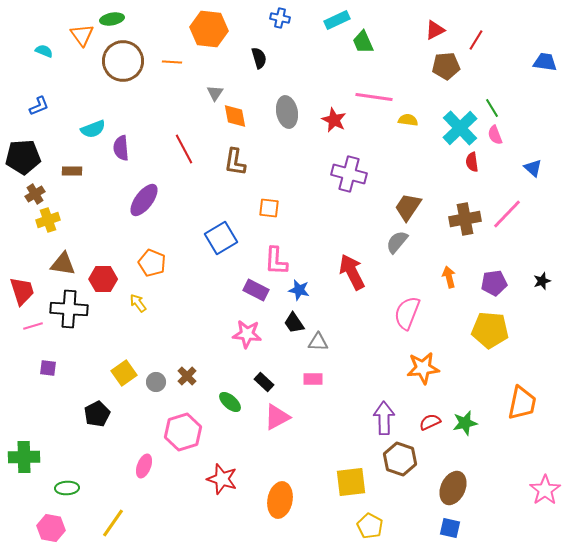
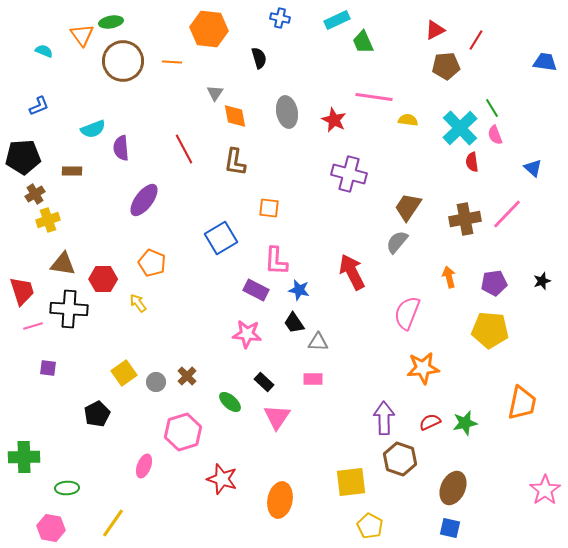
green ellipse at (112, 19): moved 1 px left, 3 px down
pink triangle at (277, 417): rotated 28 degrees counterclockwise
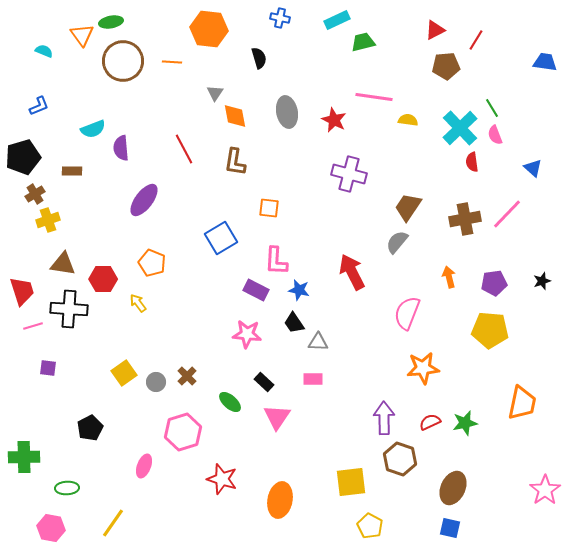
green trapezoid at (363, 42): rotated 100 degrees clockwise
black pentagon at (23, 157): rotated 12 degrees counterclockwise
black pentagon at (97, 414): moved 7 px left, 14 px down
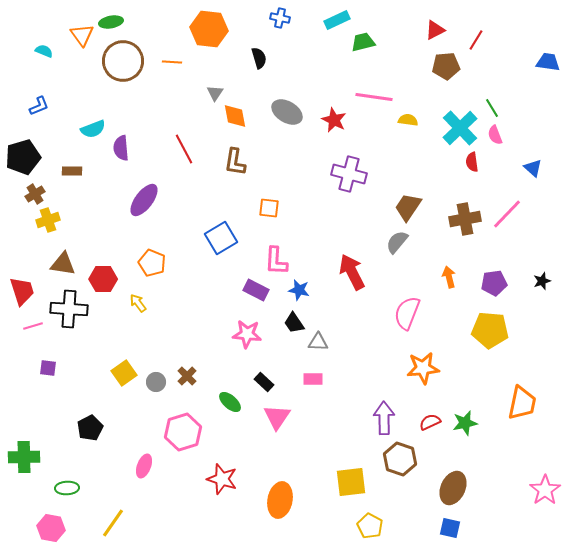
blue trapezoid at (545, 62): moved 3 px right
gray ellipse at (287, 112): rotated 48 degrees counterclockwise
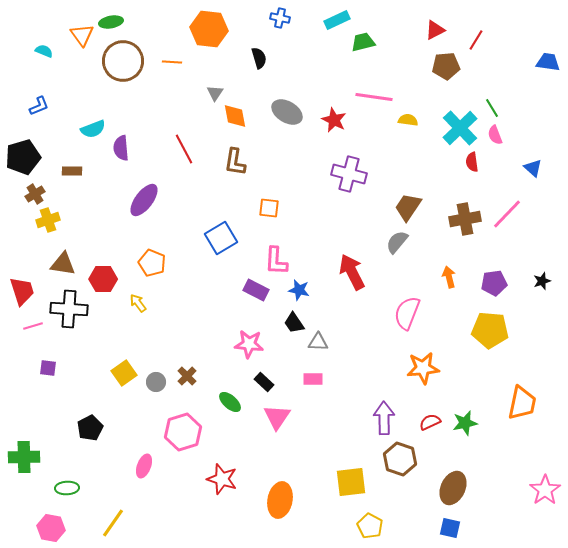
pink star at (247, 334): moved 2 px right, 10 px down
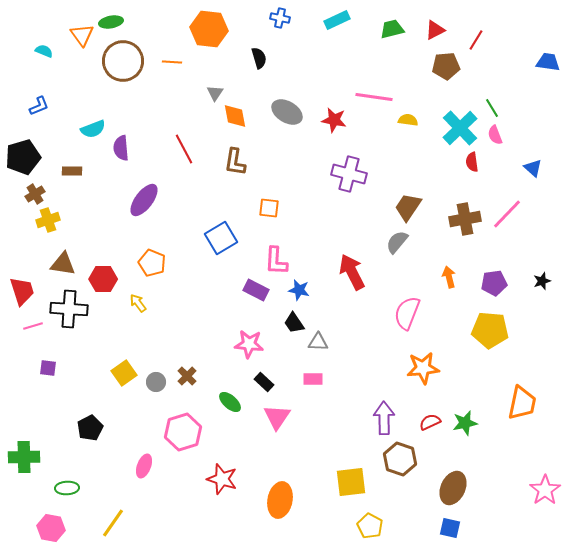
green trapezoid at (363, 42): moved 29 px right, 13 px up
red star at (334, 120): rotated 15 degrees counterclockwise
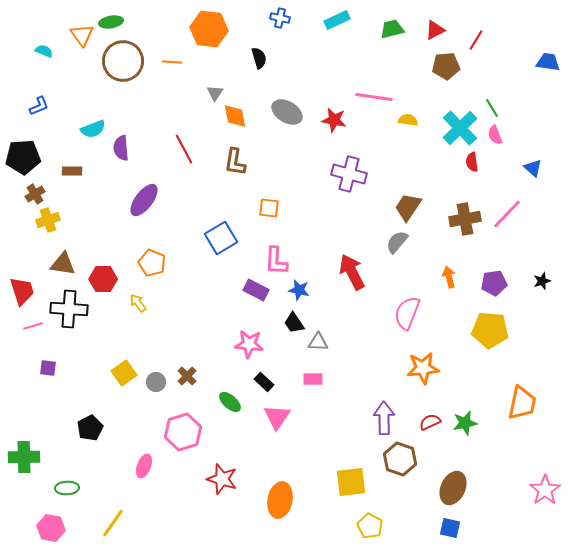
black pentagon at (23, 157): rotated 12 degrees clockwise
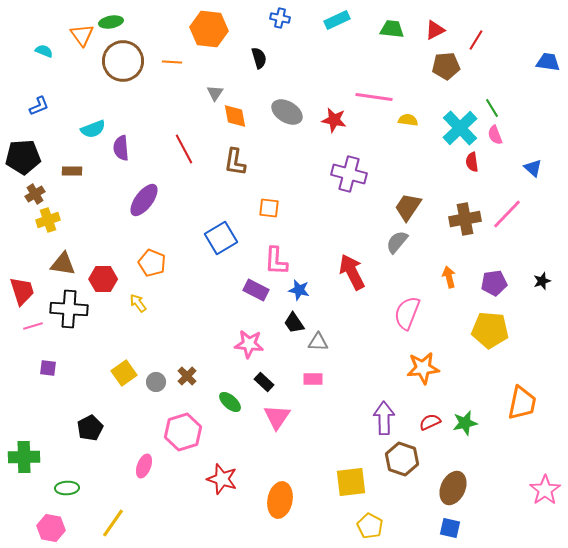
green trapezoid at (392, 29): rotated 20 degrees clockwise
brown hexagon at (400, 459): moved 2 px right
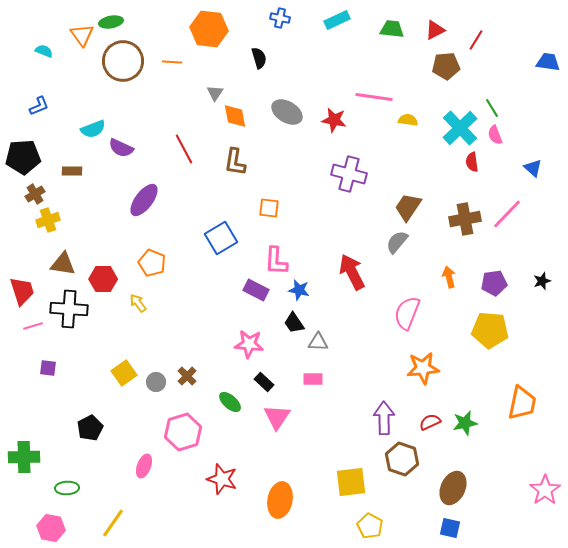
purple semicircle at (121, 148): rotated 60 degrees counterclockwise
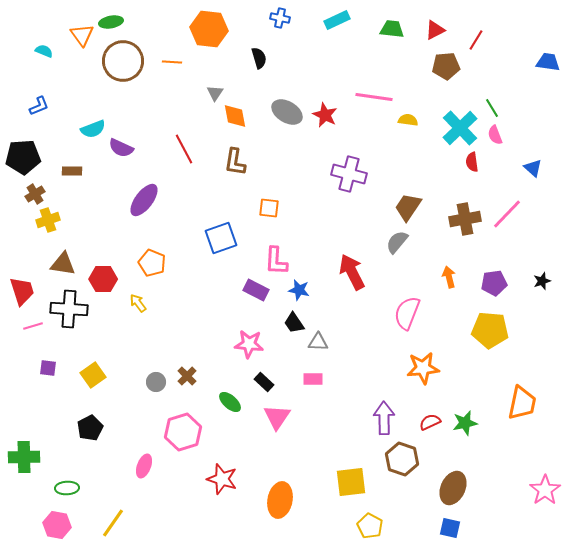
red star at (334, 120): moved 9 px left, 5 px up; rotated 15 degrees clockwise
blue square at (221, 238): rotated 12 degrees clockwise
yellow square at (124, 373): moved 31 px left, 2 px down
pink hexagon at (51, 528): moved 6 px right, 3 px up
